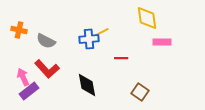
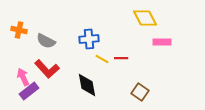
yellow diamond: moved 2 px left; rotated 20 degrees counterclockwise
yellow line: moved 27 px down; rotated 56 degrees clockwise
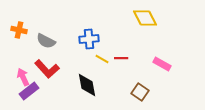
pink rectangle: moved 22 px down; rotated 30 degrees clockwise
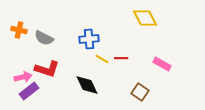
gray semicircle: moved 2 px left, 3 px up
red L-shape: rotated 30 degrees counterclockwise
pink arrow: rotated 102 degrees clockwise
black diamond: rotated 15 degrees counterclockwise
